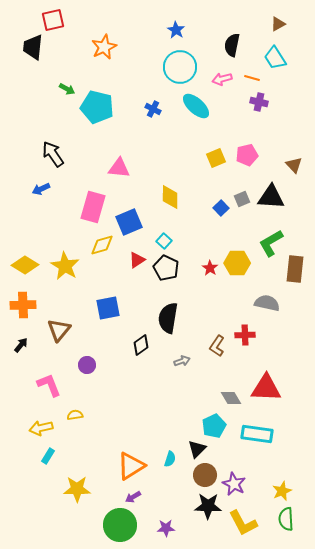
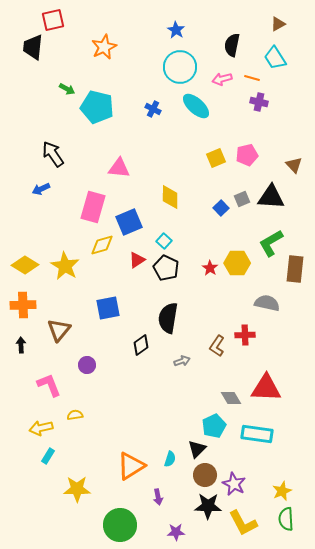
black arrow at (21, 345): rotated 42 degrees counterclockwise
purple arrow at (133, 497): moved 25 px right; rotated 70 degrees counterclockwise
purple star at (166, 528): moved 10 px right, 4 px down
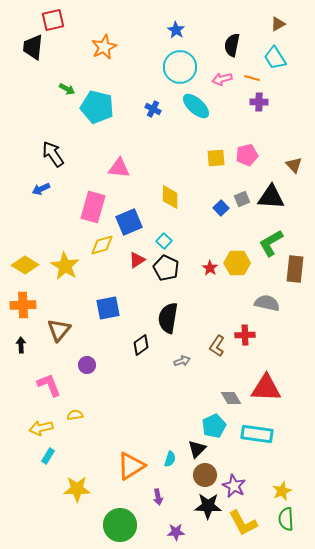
purple cross at (259, 102): rotated 12 degrees counterclockwise
yellow square at (216, 158): rotated 18 degrees clockwise
purple star at (234, 484): moved 2 px down
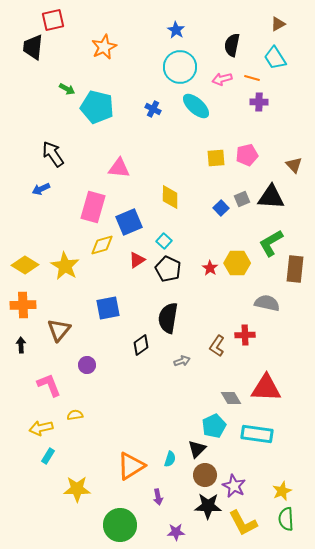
black pentagon at (166, 268): moved 2 px right, 1 px down
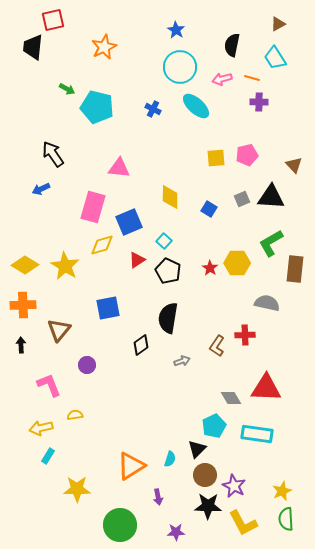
blue square at (221, 208): moved 12 px left, 1 px down; rotated 14 degrees counterclockwise
black pentagon at (168, 269): moved 2 px down
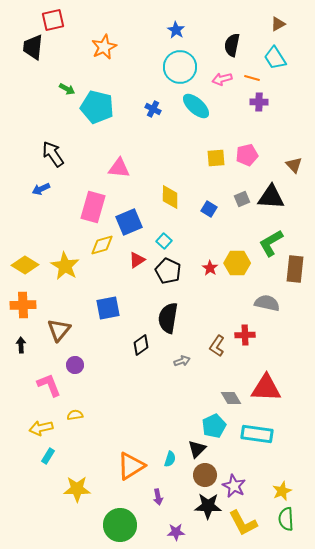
purple circle at (87, 365): moved 12 px left
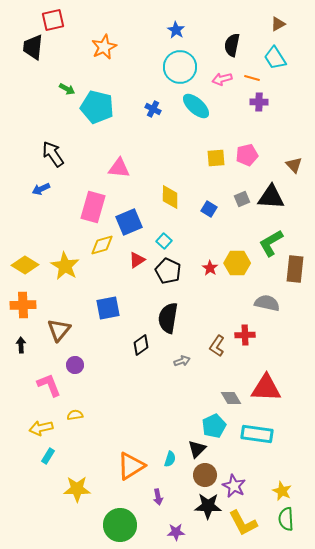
yellow star at (282, 491): rotated 24 degrees counterclockwise
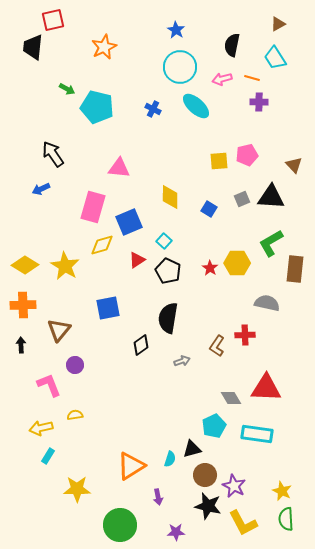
yellow square at (216, 158): moved 3 px right, 3 px down
black triangle at (197, 449): moved 5 px left; rotated 30 degrees clockwise
black star at (208, 506): rotated 12 degrees clockwise
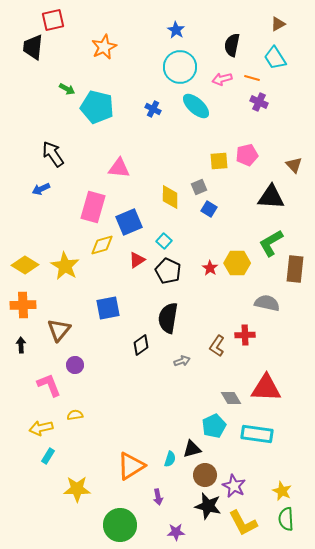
purple cross at (259, 102): rotated 24 degrees clockwise
gray square at (242, 199): moved 43 px left, 12 px up
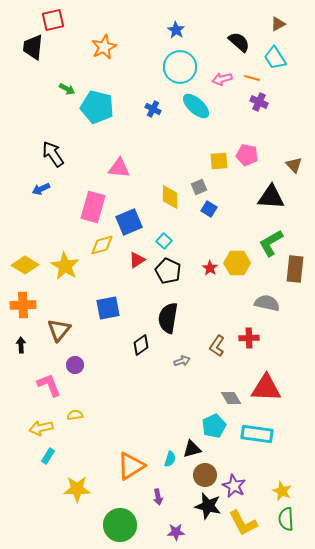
black semicircle at (232, 45): moved 7 px right, 3 px up; rotated 120 degrees clockwise
pink pentagon at (247, 155): rotated 25 degrees clockwise
red cross at (245, 335): moved 4 px right, 3 px down
